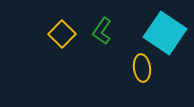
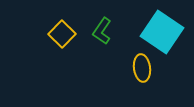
cyan square: moved 3 px left, 1 px up
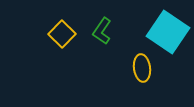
cyan square: moved 6 px right
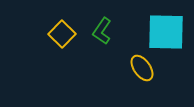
cyan square: moved 2 px left; rotated 33 degrees counterclockwise
yellow ellipse: rotated 28 degrees counterclockwise
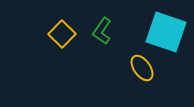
cyan square: rotated 18 degrees clockwise
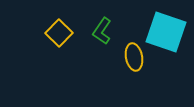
yellow square: moved 3 px left, 1 px up
yellow ellipse: moved 8 px left, 11 px up; rotated 24 degrees clockwise
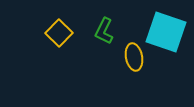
green L-shape: moved 2 px right; rotated 8 degrees counterclockwise
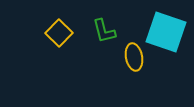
green L-shape: rotated 40 degrees counterclockwise
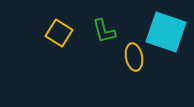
yellow square: rotated 12 degrees counterclockwise
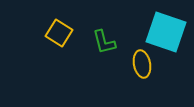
green L-shape: moved 11 px down
yellow ellipse: moved 8 px right, 7 px down
